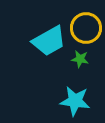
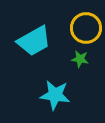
cyan trapezoid: moved 15 px left
cyan star: moved 20 px left, 6 px up
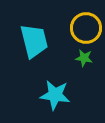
cyan trapezoid: rotated 75 degrees counterclockwise
green star: moved 4 px right, 1 px up
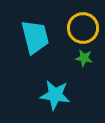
yellow circle: moved 3 px left
cyan trapezoid: moved 1 px right, 4 px up
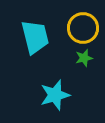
green star: rotated 24 degrees counterclockwise
cyan star: rotated 24 degrees counterclockwise
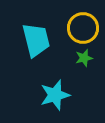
cyan trapezoid: moved 1 px right, 3 px down
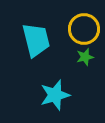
yellow circle: moved 1 px right, 1 px down
green star: moved 1 px right, 1 px up
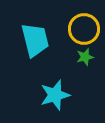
cyan trapezoid: moved 1 px left
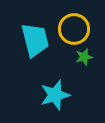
yellow circle: moved 10 px left
green star: moved 1 px left
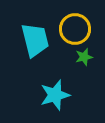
yellow circle: moved 1 px right
